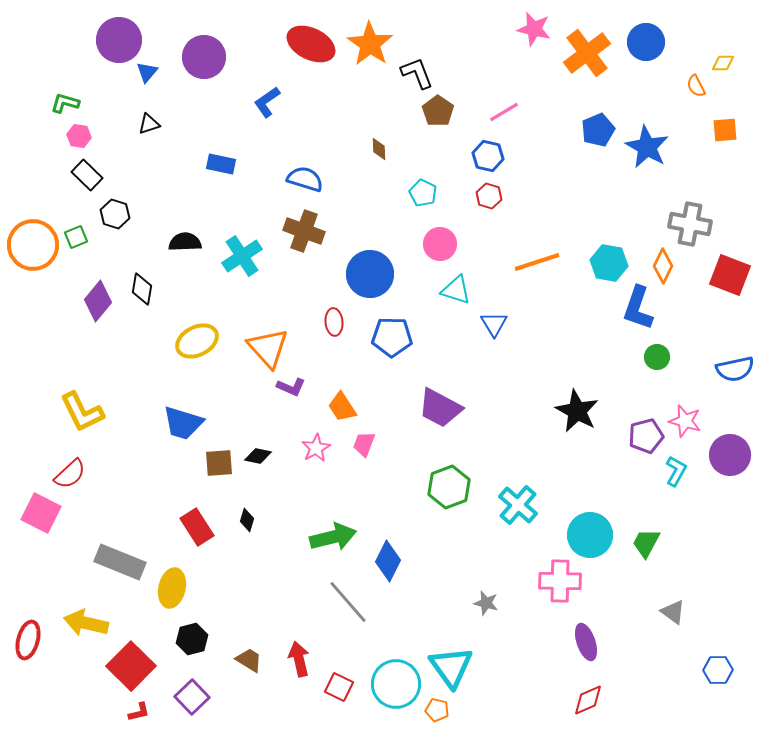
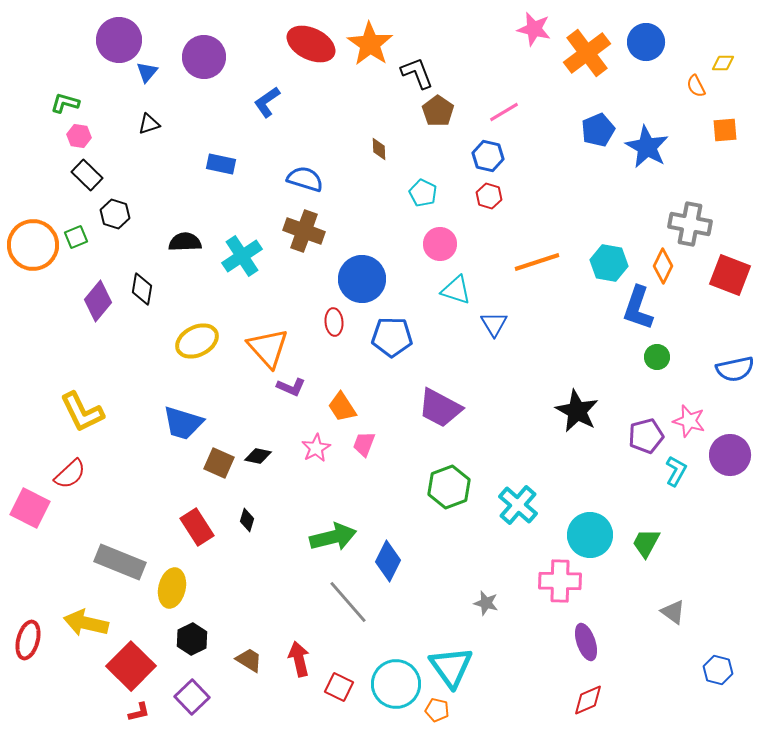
blue circle at (370, 274): moved 8 px left, 5 px down
pink star at (685, 421): moved 4 px right
brown square at (219, 463): rotated 28 degrees clockwise
pink square at (41, 513): moved 11 px left, 5 px up
black hexagon at (192, 639): rotated 12 degrees counterclockwise
blue hexagon at (718, 670): rotated 16 degrees clockwise
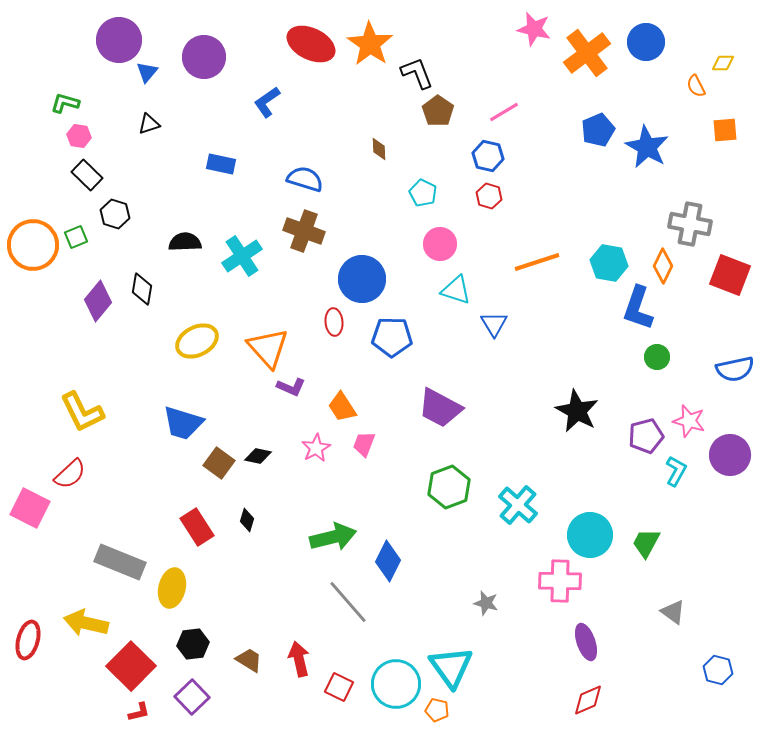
brown square at (219, 463): rotated 12 degrees clockwise
black hexagon at (192, 639): moved 1 px right, 5 px down; rotated 20 degrees clockwise
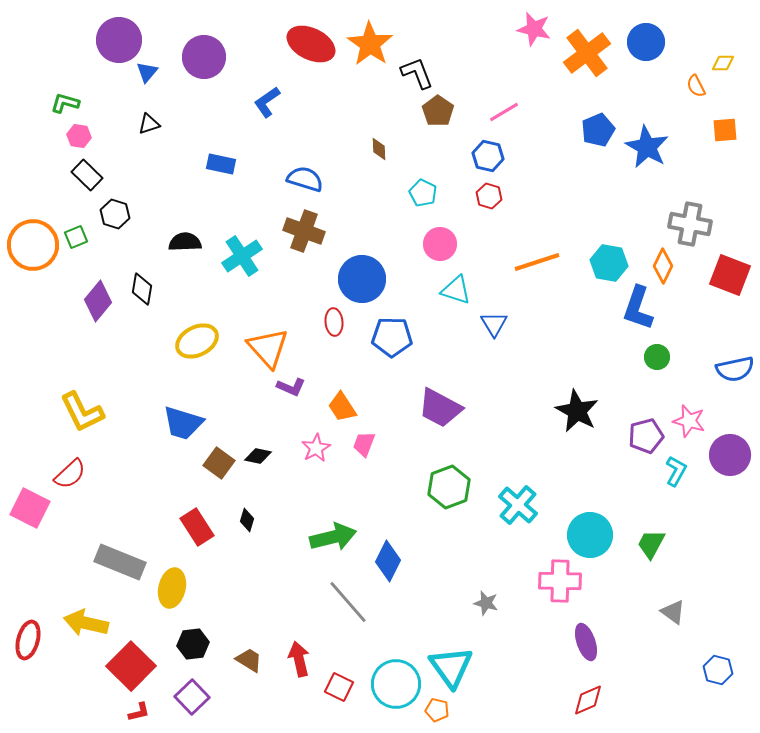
green trapezoid at (646, 543): moved 5 px right, 1 px down
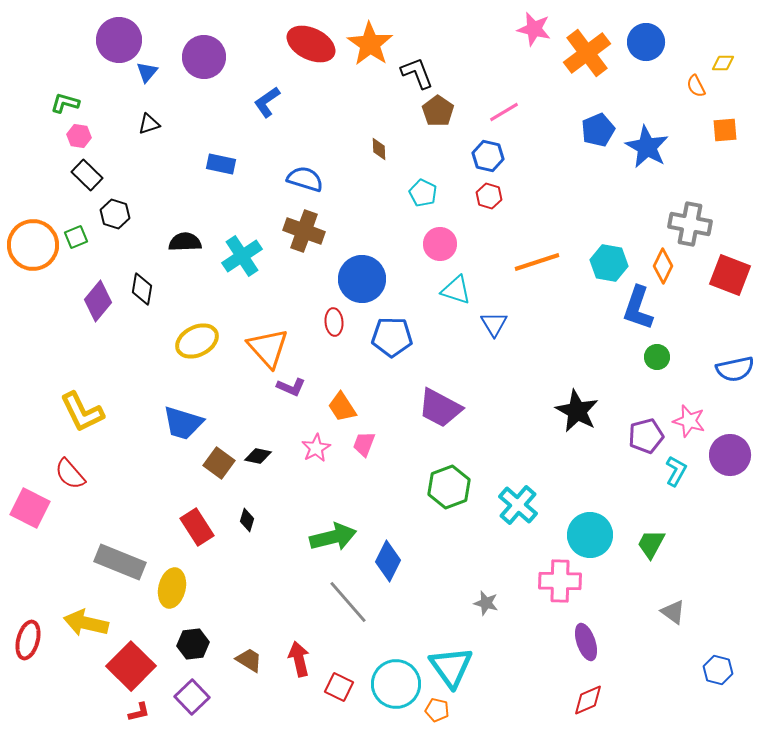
red semicircle at (70, 474): rotated 92 degrees clockwise
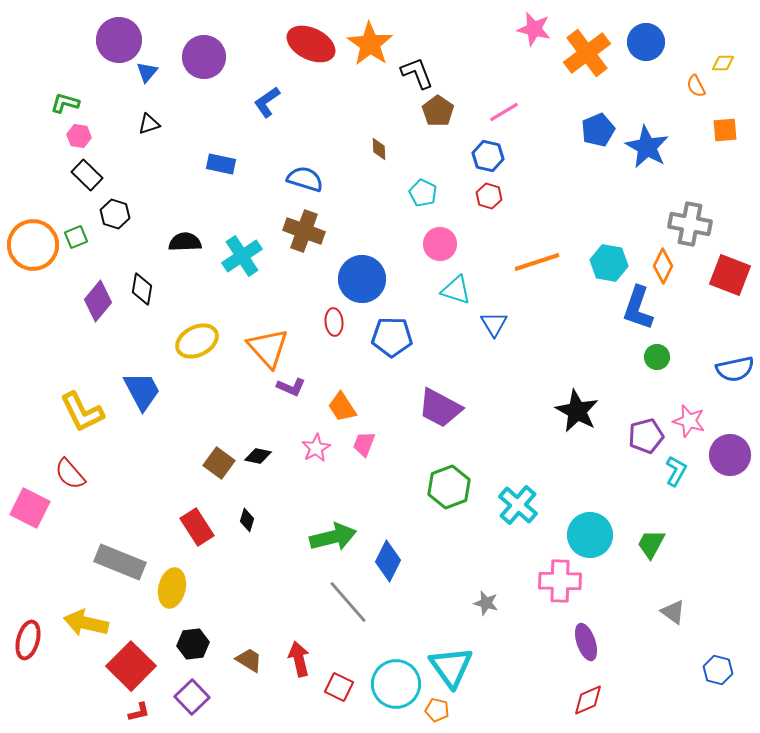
blue trapezoid at (183, 423): moved 41 px left, 32 px up; rotated 135 degrees counterclockwise
